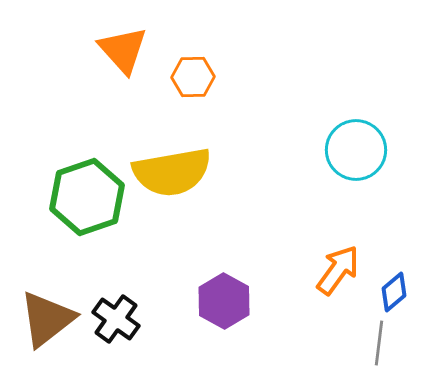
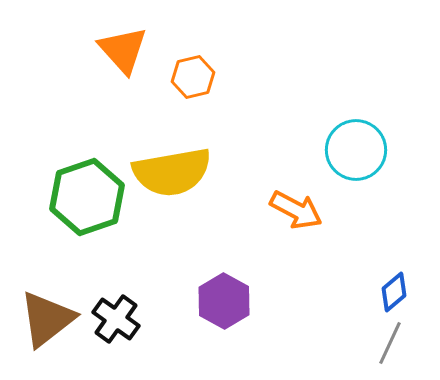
orange hexagon: rotated 12 degrees counterclockwise
orange arrow: moved 42 px left, 60 px up; rotated 82 degrees clockwise
gray line: moved 11 px right; rotated 18 degrees clockwise
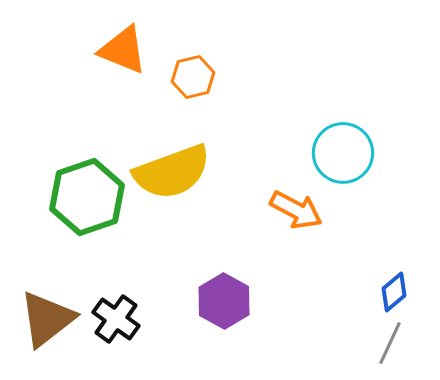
orange triangle: rotated 26 degrees counterclockwise
cyan circle: moved 13 px left, 3 px down
yellow semicircle: rotated 10 degrees counterclockwise
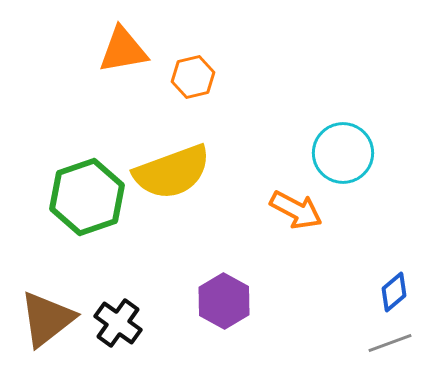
orange triangle: rotated 32 degrees counterclockwise
black cross: moved 2 px right, 4 px down
gray line: rotated 45 degrees clockwise
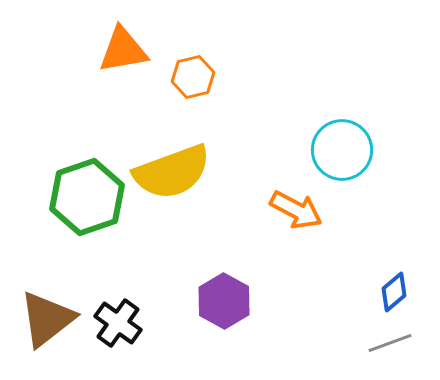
cyan circle: moved 1 px left, 3 px up
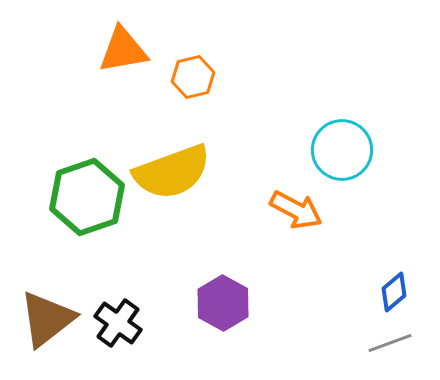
purple hexagon: moved 1 px left, 2 px down
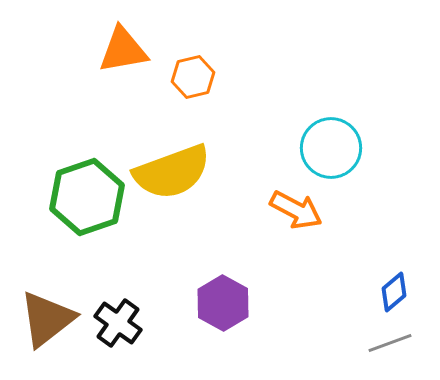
cyan circle: moved 11 px left, 2 px up
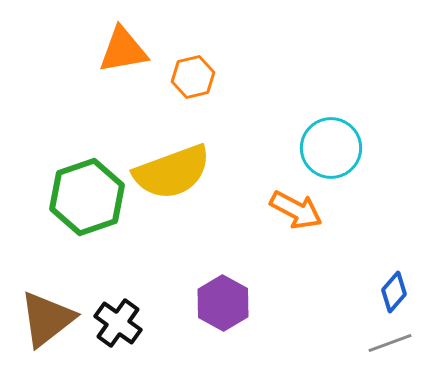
blue diamond: rotated 9 degrees counterclockwise
